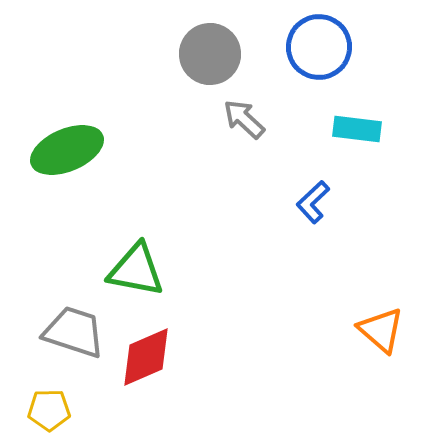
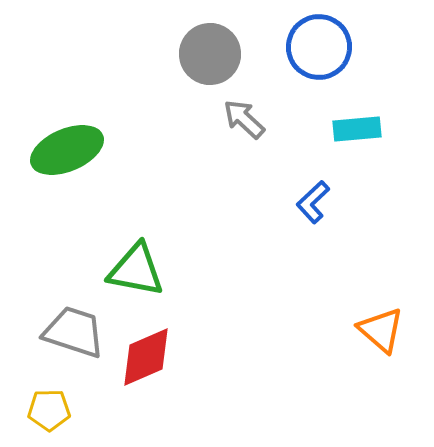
cyan rectangle: rotated 12 degrees counterclockwise
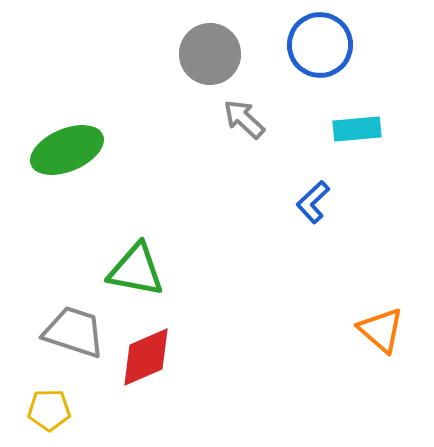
blue circle: moved 1 px right, 2 px up
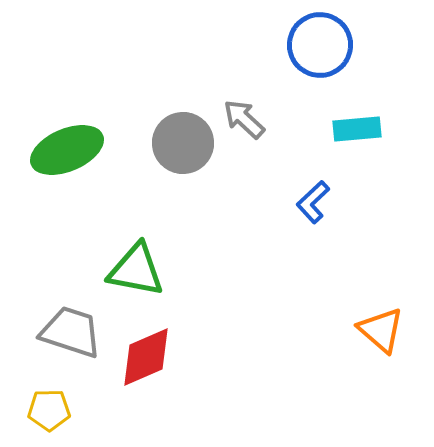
gray circle: moved 27 px left, 89 px down
gray trapezoid: moved 3 px left
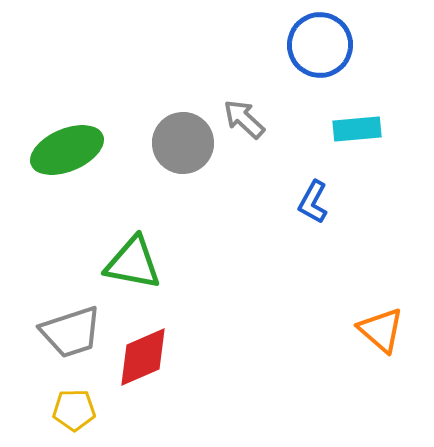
blue L-shape: rotated 18 degrees counterclockwise
green triangle: moved 3 px left, 7 px up
gray trapezoid: rotated 144 degrees clockwise
red diamond: moved 3 px left
yellow pentagon: moved 25 px right
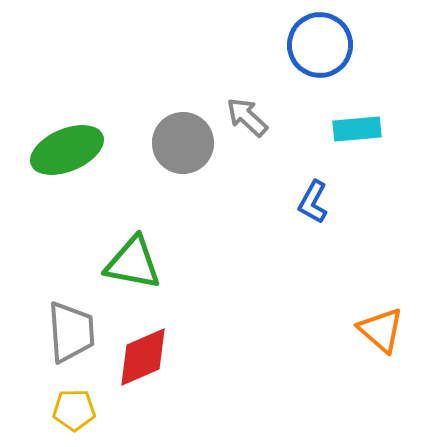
gray arrow: moved 3 px right, 2 px up
gray trapezoid: rotated 76 degrees counterclockwise
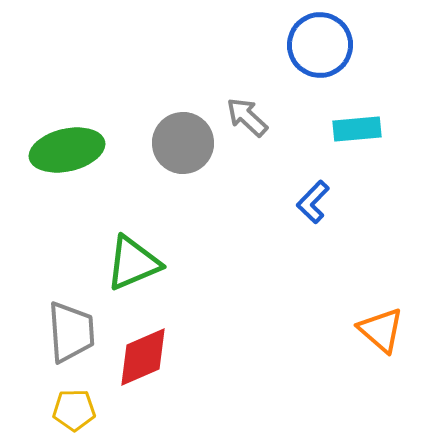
green ellipse: rotated 10 degrees clockwise
blue L-shape: rotated 15 degrees clockwise
green triangle: rotated 34 degrees counterclockwise
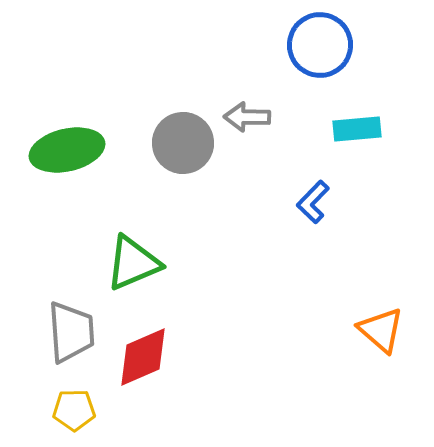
gray arrow: rotated 42 degrees counterclockwise
